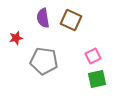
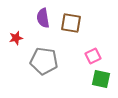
brown square: moved 3 px down; rotated 15 degrees counterclockwise
green square: moved 4 px right; rotated 24 degrees clockwise
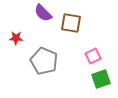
purple semicircle: moved 5 px up; rotated 36 degrees counterclockwise
red star: rotated 16 degrees clockwise
gray pentagon: rotated 16 degrees clockwise
green square: rotated 30 degrees counterclockwise
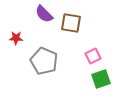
purple semicircle: moved 1 px right, 1 px down
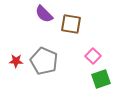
brown square: moved 1 px down
red star: moved 23 px down
pink square: rotated 21 degrees counterclockwise
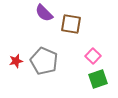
purple semicircle: moved 1 px up
red star: rotated 16 degrees counterclockwise
green square: moved 3 px left
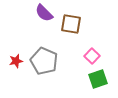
pink square: moved 1 px left
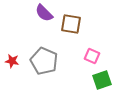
pink square: rotated 21 degrees counterclockwise
red star: moved 4 px left; rotated 24 degrees clockwise
green square: moved 4 px right, 1 px down
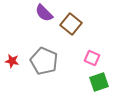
brown square: rotated 30 degrees clockwise
pink square: moved 2 px down
green square: moved 3 px left, 2 px down
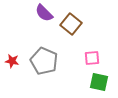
pink square: rotated 28 degrees counterclockwise
green square: rotated 30 degrees clockwise
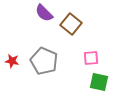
pink square: moved 1 px left
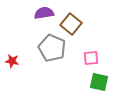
purple semicircle: rotated 126 degrees clockwise
gray pentagon: moved 8 px right, 13 px up
